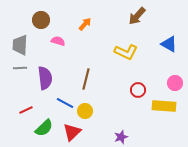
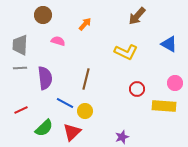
brown circle: moved 2 px right, 5 px up
red circle: moved 1 px left, 1 px up
red line: moved 5 px left
purple star: moved 1 px right
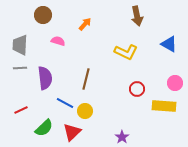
brown arrow: rotated 54 degrees counterclockwise
purple star: rotated 16 degrees counterclockwise
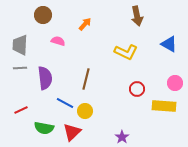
green semicircle: rotated 54 degrees clockwise
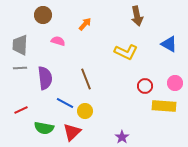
brown line: rotated 35 degrees counterclockwise
red circle: moved 8 px right, 3 px up
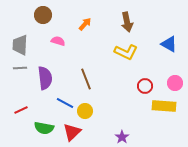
brown arrow: moved 10 px left, 6 px down
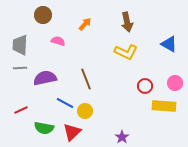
purple semicircle: rotated 95 degrees counterclockwise
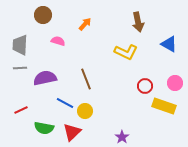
brown arrow: moved 11 px right
yellow rectangle: rotated 15 degrees clockwise
